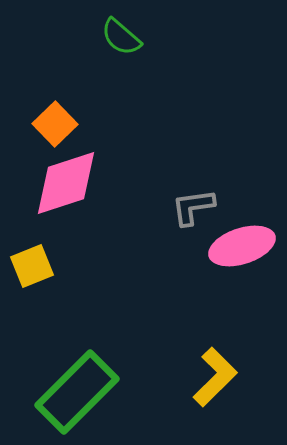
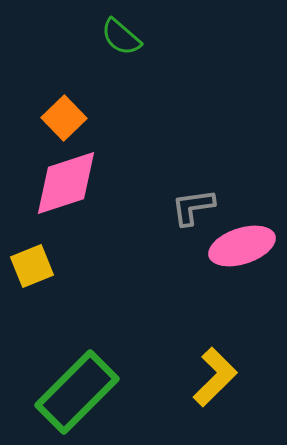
orange square: moved 9 px right, 6 px up
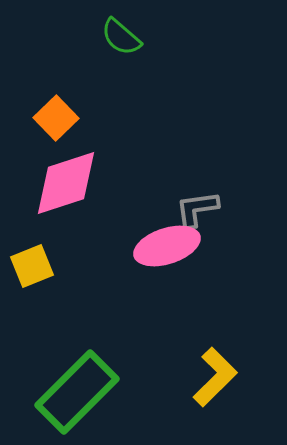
orange square: moved 8 px left
gray L-shape: moved 4 px right, 2 px down
pink ellipse: moved 75 px left
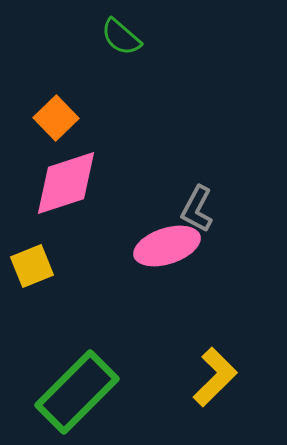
gray L-shape: rotated 54 degrees counterclockwise
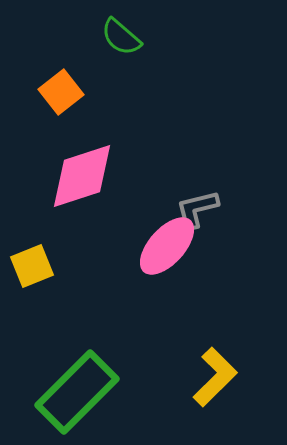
orange square: moved 5 px right, 26 px up; rotated 6 degrees clockwise
pink diamond: moved 16 px right, 7 px up
gray L-shape: rotated 48 degrees clockwise
pink ellipse: rotated 30 degrees counterclockwise
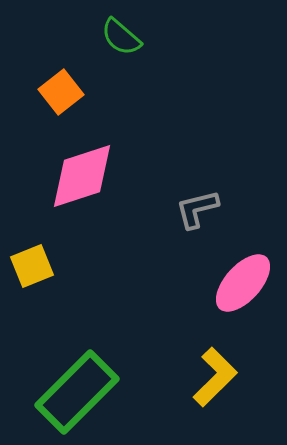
pink ellipse: moved 76 px right, 37 px down
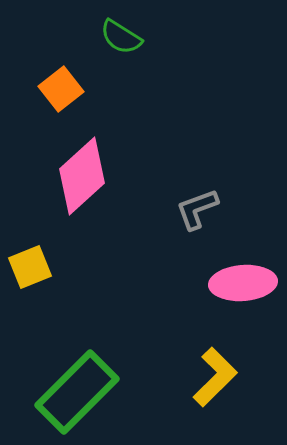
green semicircle: rotated 9 degrees counterclockwise
orange square: moved 3 px up
pink diamond: rotated 24 degrees counterclockwise
gray L-shape: rotated 6 degrees counterclockwise
yellow square: moved 2 px left, 1 px down
pink ellipse: rotated 44 degrees clockwise
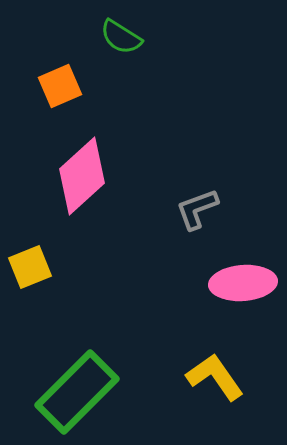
orange square: moved 1 px left, 3 px up; rotated 15 degrees clockwise
yellow L-shape: rotated 80 degrees counterclockwise
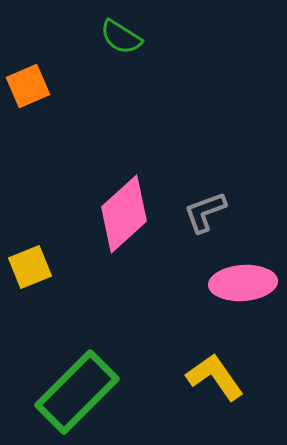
orange square: moved 32 px left
pink diamond: moved 42 px right, 38 px down
gray L-shape: moved 8 px right, 3 px down
